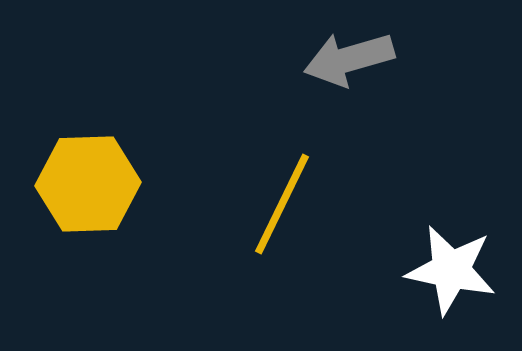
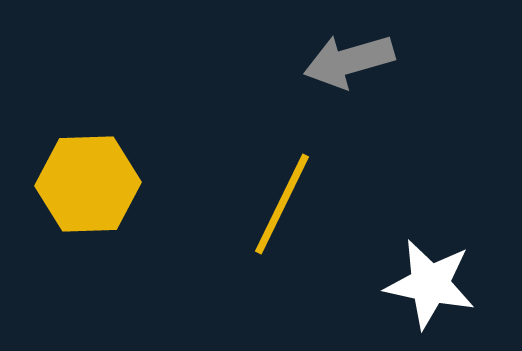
gray arrow: moved 2 px down
white star: moved 21 px left, 14 px down
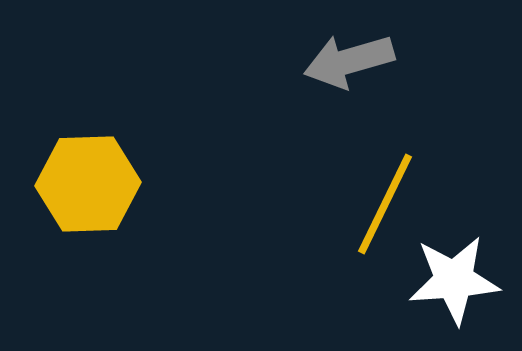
yellow line: moved 103 px right
white star: moved 24 px right, 4 px up; rotated 16 degrees counterclockwise
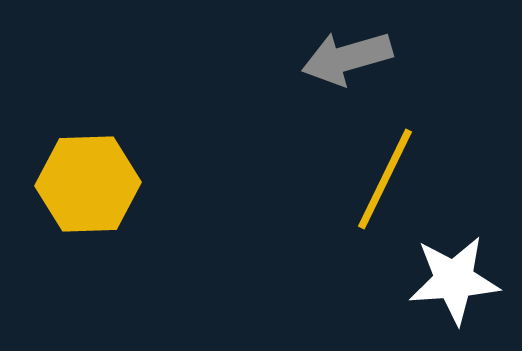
gray arrow: moved 2 px left, 3 px up
yellow line: moved 25 px up
